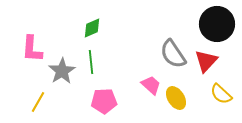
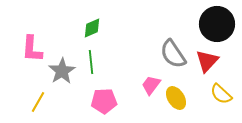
red triangle: moved 1 px right
pink trapezoid: rotated 95 degrees counterclockwise
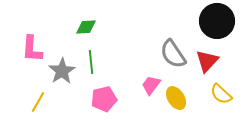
black circle: moved 3 px up
green diamond: moved 6 px left, 1 px up; rotated 20 degrees clockwise
pink pentagon: moved 2 px up; rotated 10 degrees counterclockwise
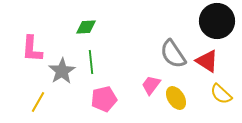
red triangle: rotated 40 degrees counterclockwise
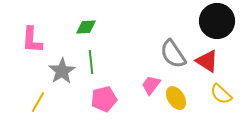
pink L-shape: moved 9 px up
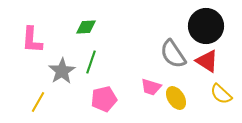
black circle: moved 11 px left, 5 px down
green line: rotated 25 degrees clockwise
pink trapezoid: moved 2 px down; rotated 110 degrees counterclockwise
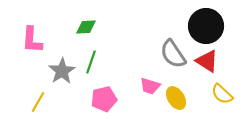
pink trapezoid: moved 1 px left, 1 px up
yellow semicircle: moved 1 px right
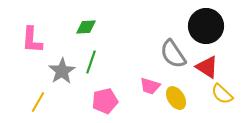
red triangle: moved 6 px down
pink pentagon: moved 1 px right, 2 px down
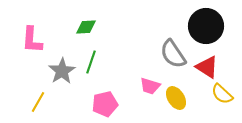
pink pentagon: moved 3 px down
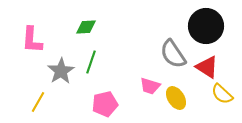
gray star: moved 1 px left
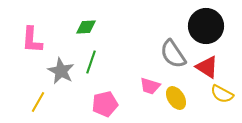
gray star: rotated 12 degrees counterclockwise
yellow semicircle: rotated 15 degrees counterclockwise
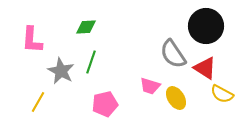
red triangle: moved 2 px left, 1 px down
